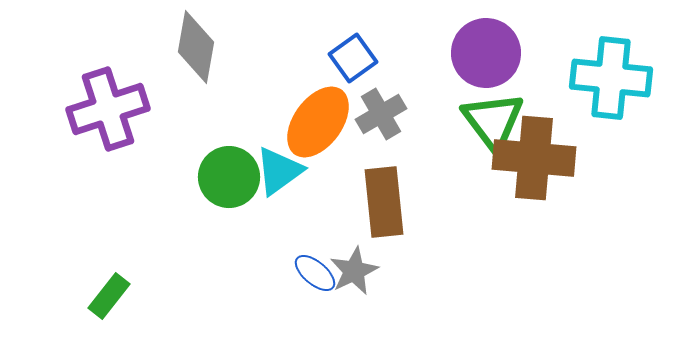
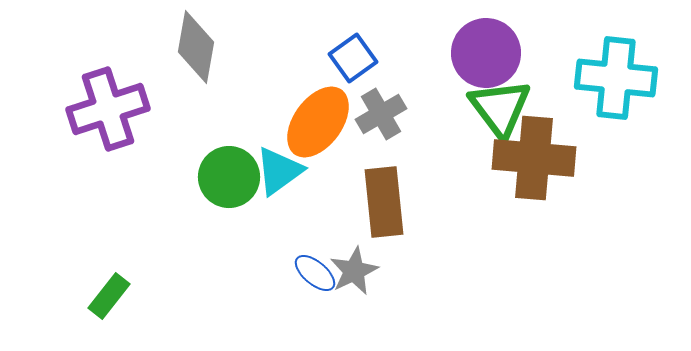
cyan cross: moved 5 px right
green triangle: moved 7 px right, 13 px up
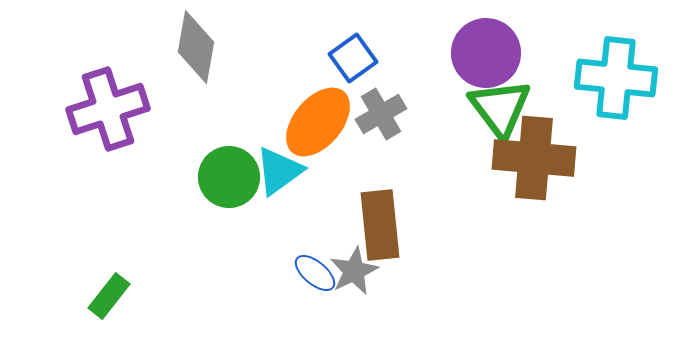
orange ellipse: rotated 4 degrees clockwise
brown rectangle: moved 4 px left, 23 px down
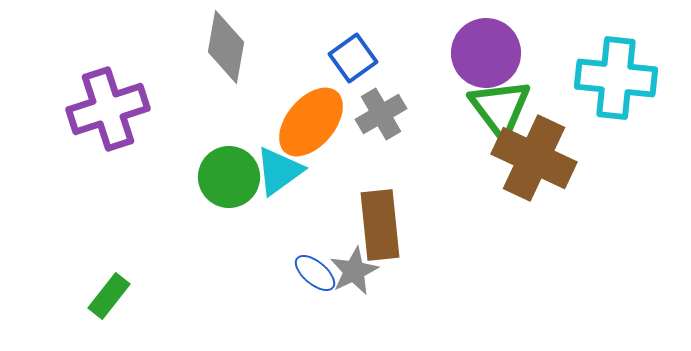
gray diamond: moved 30 px right
orange ellipse: moved 7 px left
brown cross: rotated 20 degrees clockwise
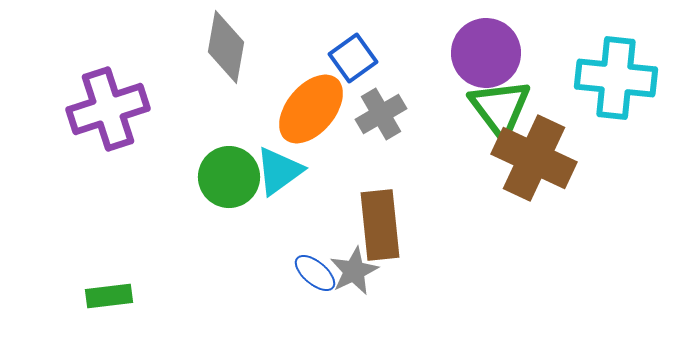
orange ellipse: moved 13 px up
green rectangle: rotated 45 degrees clockwise
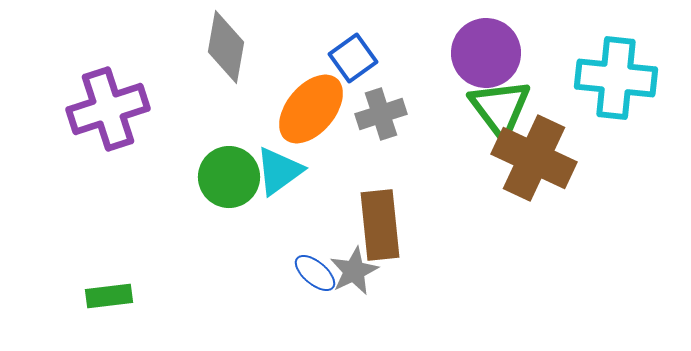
gray cross: rotated 12 degrees clockwise
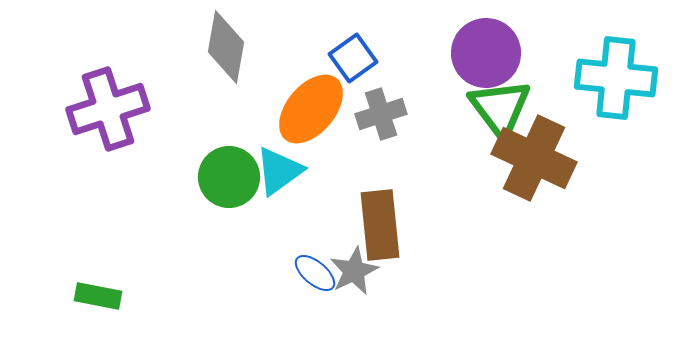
green rectangle: moved 11 px left; rotated 18 degrees clockwise
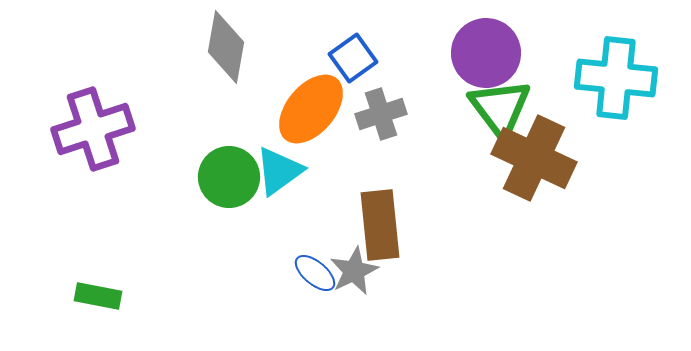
purple cross: moved 15 px left, 20 px down
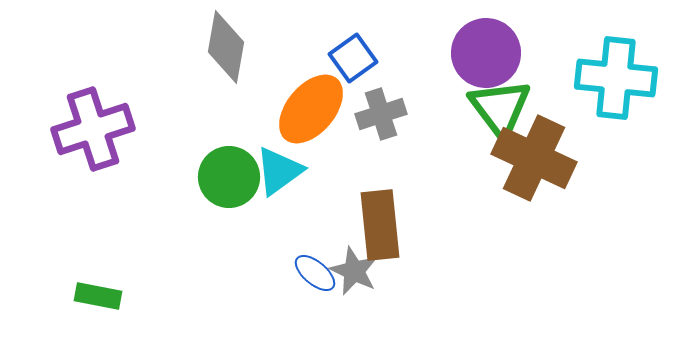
gray star: rotated 21 degrees counterclockwise
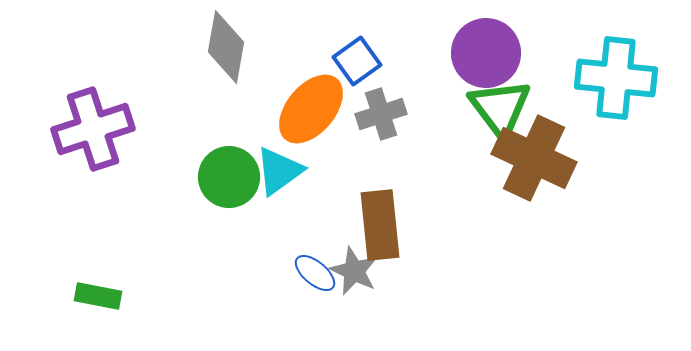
blue square: moved 4 px right, 3 px down
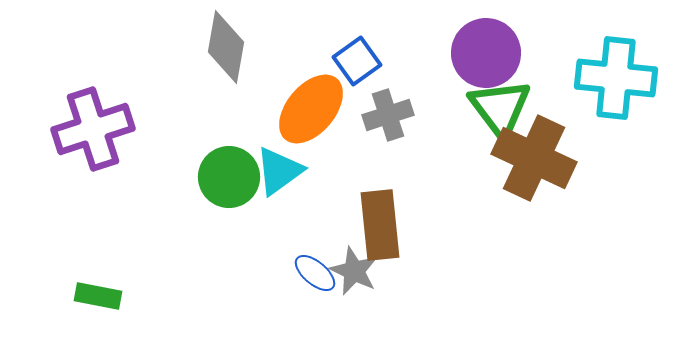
gray cross: moved 7 px right, 1 px down
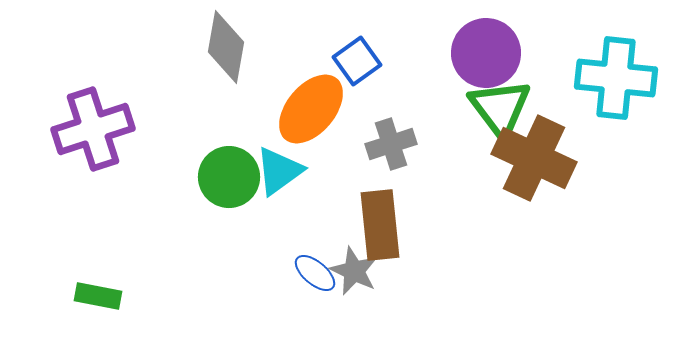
gray cross: moved 3 px right, 29 px down
